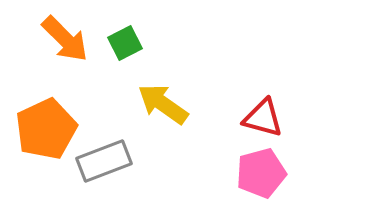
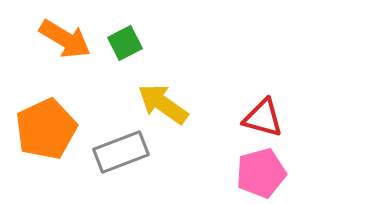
orange arrow: rotated 14 degrees counterclockwise
gray rectangle: moved 17 px right, 9 px up
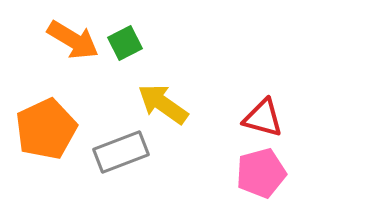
orange arrow: moved 8 px right, 1 px down
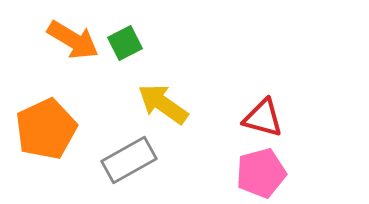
gray rectangle: moved 8 px right, 8 px down; rotated 8 degrees counterclockwise
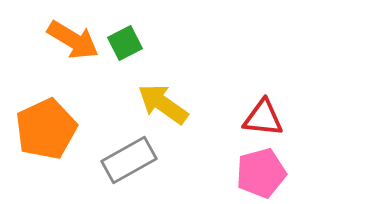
red triangle: rotated 9 degrees counterclockwise
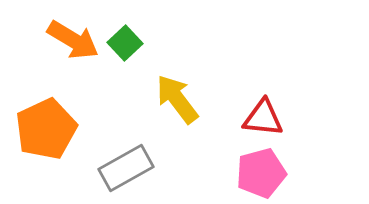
green square: rotated 16 degrees counterclockwise
yellow arrow: moved 14 px right, 5 px up; rotated 18 degrees clockwise
gray rectangle: moved 3 px left, 8 px down
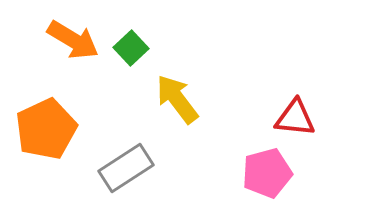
green square: moved 6 px right, 5 px down
red triangle: moved 32 px right
gray rectangle: rotated 4 degrees counterclockwise
pink pentagon: moved 6 px right
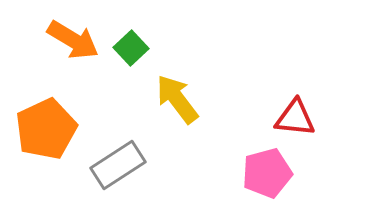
gray rectangle: moved 8 px left, 3 px up
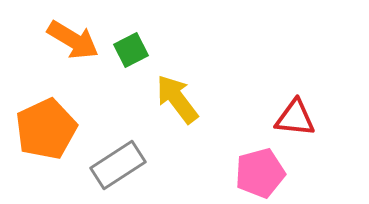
green square: moved 2 px down; rotated 16 degrees clockwise
pink pentagon: moved 7 px left
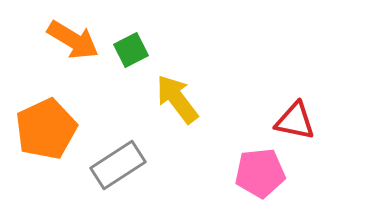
red triangle: moved 3 px down; rotated 6 degrees clockwise
pink pentagon: rotated 9 degrees clockwise
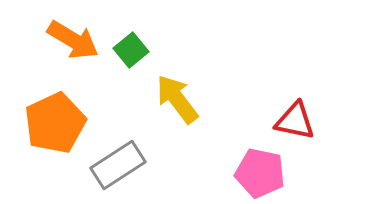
green square: rotated 12 degrees counterclockwise
orange pentagon: moved 9 px right, 6 px up
pink pentagon: rotated 18 degrees clockwise
